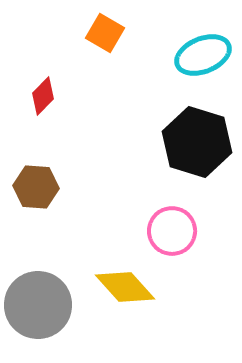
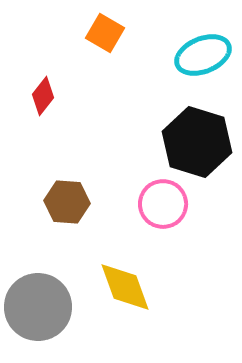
red diamond: rotated 6 degrees counterclockwise
brown hexagon: moved 31 px right, 15 px down
pink circle: moved 9 px left, 27 px up
yellow diamond: rotated 22 degrees clockwise
gray circle: moved 2 px down
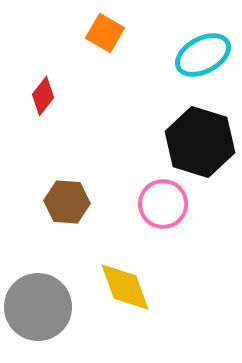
cyan ellipse: rotated 6 degrees counterclockwise
black hexagon: moved 3 px right
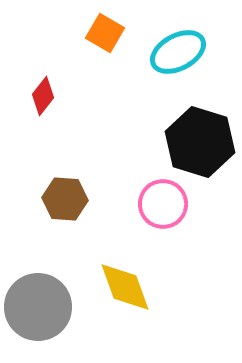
cyan ellipse: moved 25 px left, 3 px up
brown hexagon: moved 2 px left, 3 px up
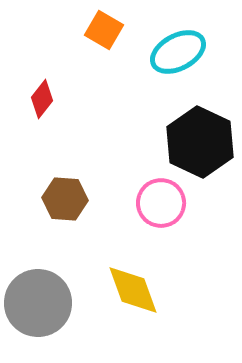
orange square: moved 1 px left, 3 px up
red diamond: moved 1 px left, 3 px down
black hexagon: rotated 8 degrees clockwise
pink circle: moved 2 px left, 1 px up
yellow diamond: moved 8 px right, 3 px down
gray circle: moved 4 px up
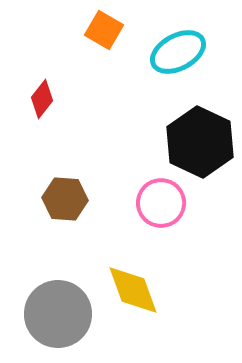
gray circle: moved 20 px right, 11 px down
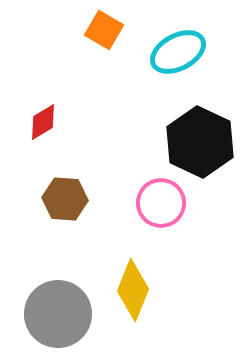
red diamond: moved 1 px right, 23 px down; rotated 21 degrees clockwise
yellow diamond: rotated 42 degrees clockwise
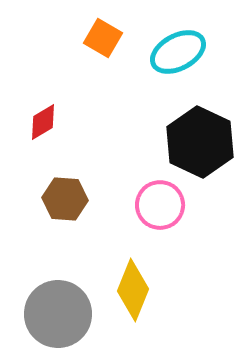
orange square: moved 1 px left, 8 px down
pink circle: moved 1 px left, 2 px down
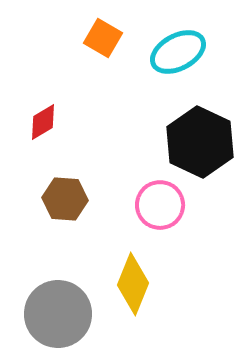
yellow diamond: moved 6 px up
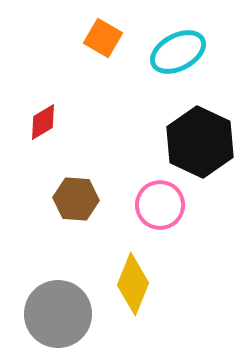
brown hexagon: moved 11 px right
